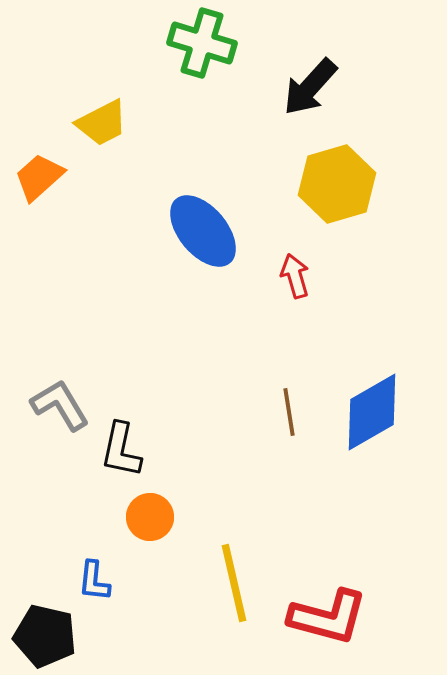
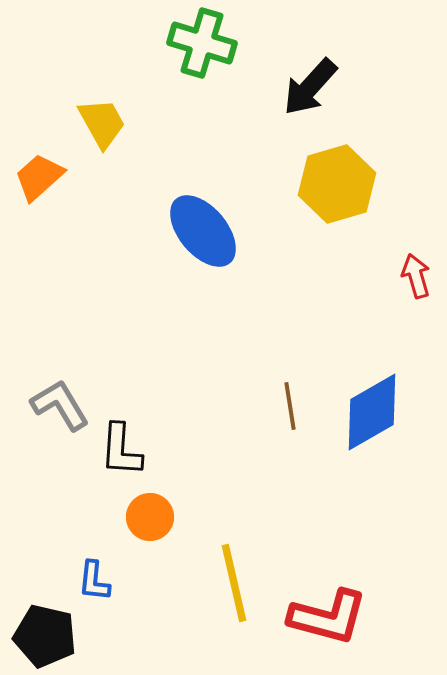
yellow trapezoid: rotated 92 degrees counterclockwise
red arrow: moved 121 px right
brown line: moved 1 px right, 6 px up
black L-shape: rotated 8 degrees counterclockwise
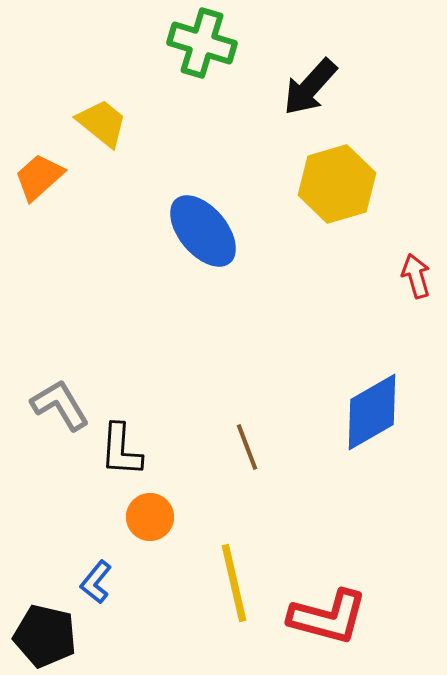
yellow trapezoid: rotated 22 degrees counterclockwise
brown line: moved 43 px left, 41 px down; rotated 12 degrees counterclockwise
blue L-shape: moved 2 px right, 1 px down; rotated 33 degrees clockwise
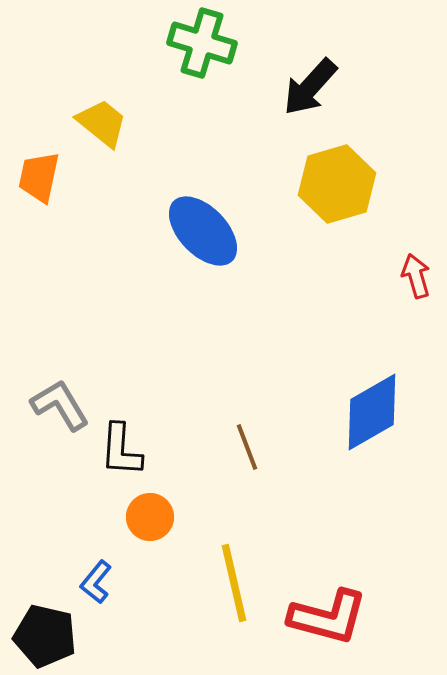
orange trapezoid: rotated 36 degrees counterclockwise
blue ellipse: rotated 4 degrees counterclockwise
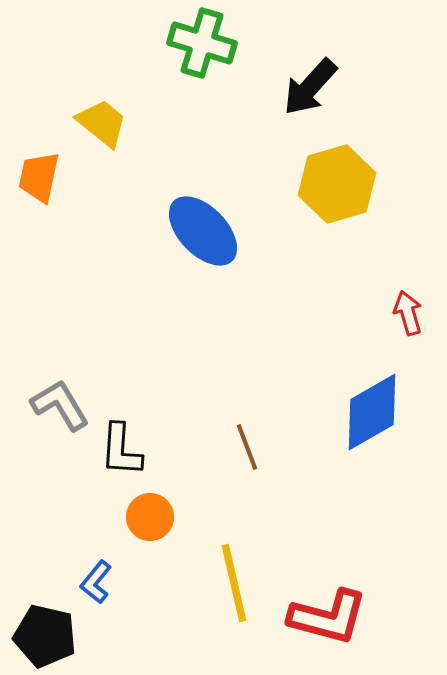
red arrow: moved 8 px left, 37 px down
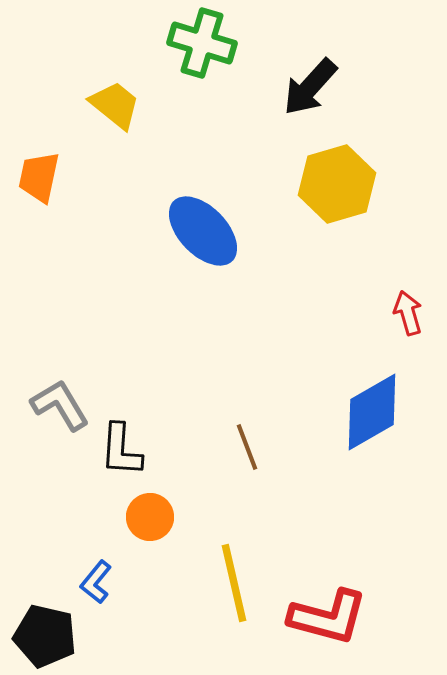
yellow trapezoid: moved 13 px right, 18 px up
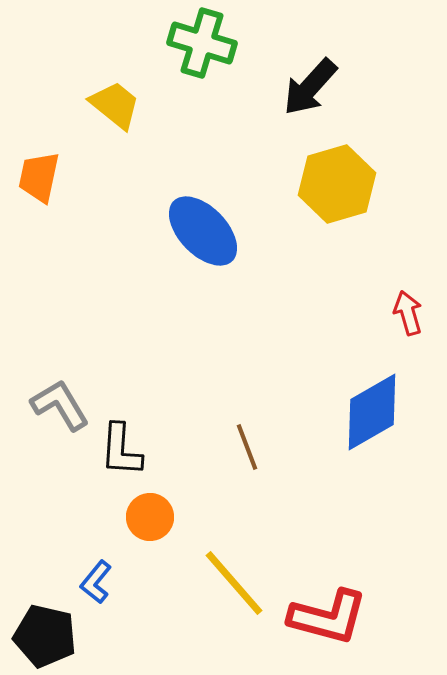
yellow line: rotated 28 degrees counterclockwise
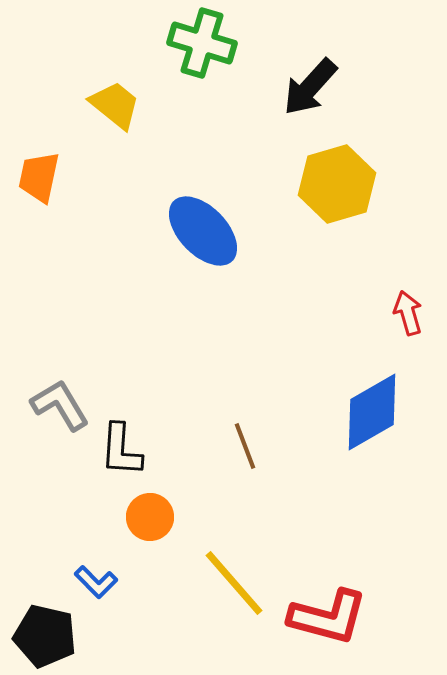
brown line: moved 2 px left, 1 px up
blue L-shape: rotated 84 degrees counterclockwise
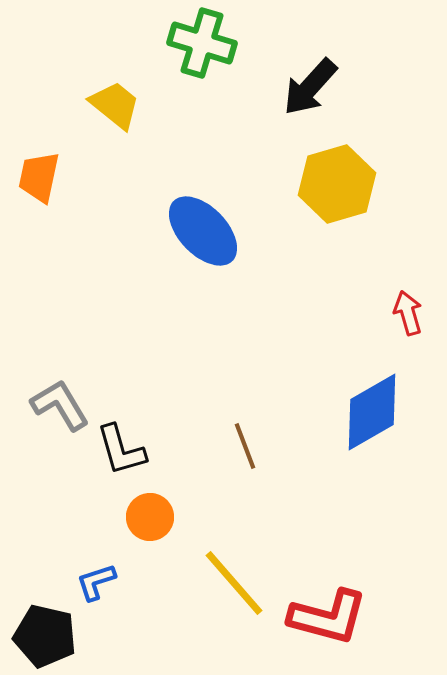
black L-shape: rotated 20 degrees counterclockwise
blue L-shape: rotated 117 degrees clockwise
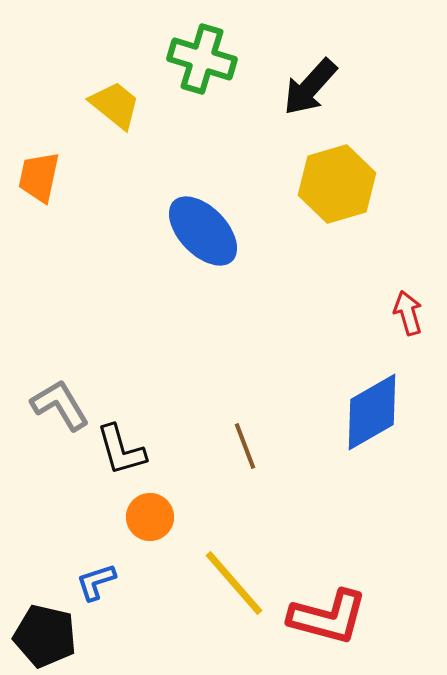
green cross: moved 16 px down
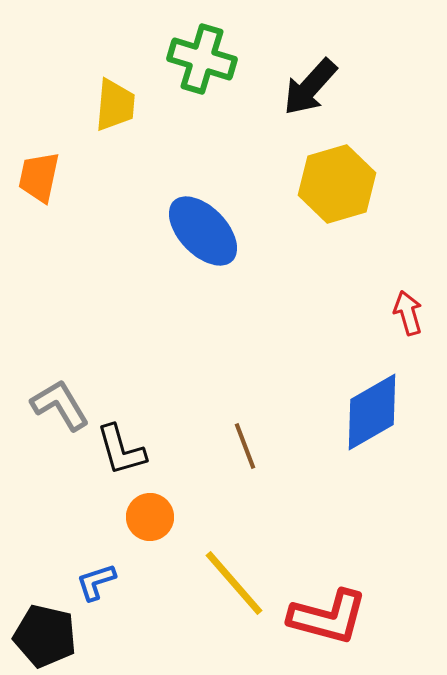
yellow trapezoid: rotated 56 degrees clockwise
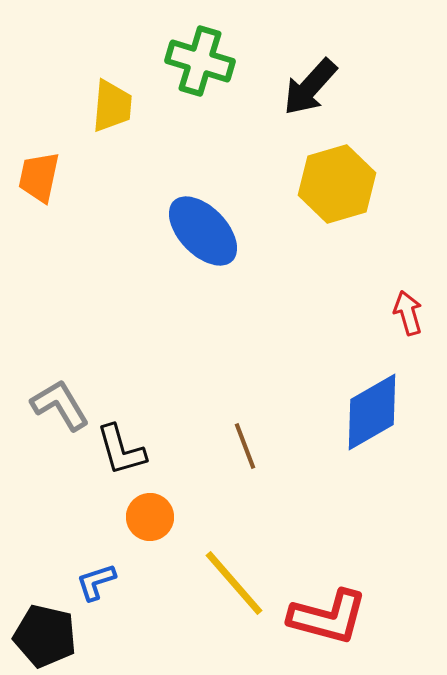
green cross: moved 2 px left, 2 px down
yellow trapezoid: moved 3 px left, 1 px down
